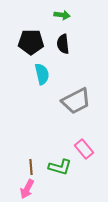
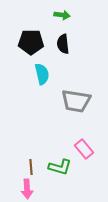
gray trapezoid: rotated 36 degrees clockwise
pink arrow: rotated 30 degrees counterclockwise
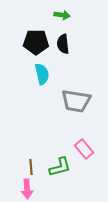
black pentagon: moved 5 px right
green L-shape: rotated 30 degrees counterclockwise
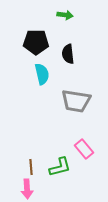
green arrow: moved 3 px right
black semicircle: moved 5 px right, 10 px down
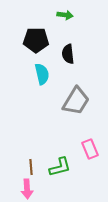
black pentagon: moved 2 px up
gray trapezoid: rotated 68 degrees counterclockwise
pink rectangle: moved 6 px right; rotated 18 degrees clockwise
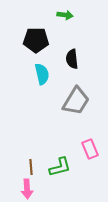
black semicircle: moved 4 px right, 5 px down
